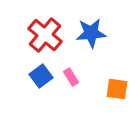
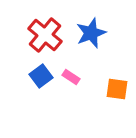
blue star: rotated 16 degrees counterclockwise
pink rectangle: rotated 24 degrees counterclockwise
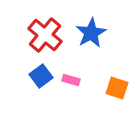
blue star: rotated 8 degrees counterclockwise
pink rectangle: moved 3 px down; rotated 18 degrees counterclockwise
orange square: moved 1 px up; rotated 10 degrees clockwise
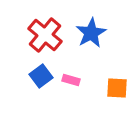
orange square: rotated 15 degrees counterclockwise
